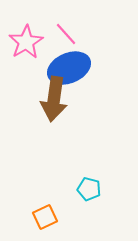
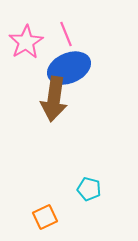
pink line: rotated 20 degrees clockwise
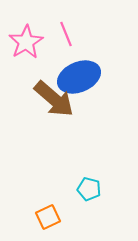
blue ellipse: moved 10 px right, 9 px down
brown arrow: rotated 57 degrees counterclockwise
orange square: moved 3 px right
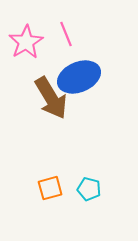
brown arrow: moved 3 px left, 1 px up; rotated 18 degrees clockwise
orange square: moved 2 px right, 29 px up; rotated 10 degrees clockwise
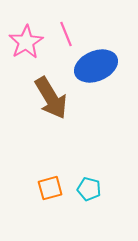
blue ellipse: moved 17 px right, 11 px up
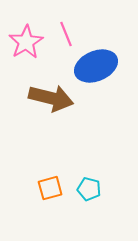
brown arrow: rotated 45 degrees counterclockwise
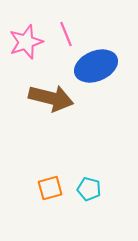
pink star: rotated 12 degrees clockwise
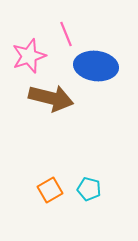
pink star: moved 3 px right, 14 px down
blue ellipse: rotated 30 degrees clockwise
orange square: moved 2 px down; rotated 15 degrees counterclockwise
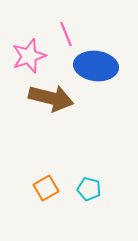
orange square: moved 4 px left, 2 px up
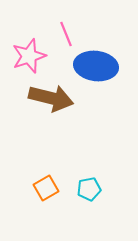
cyan pentagon: rotated 25 degrees counterclockwise
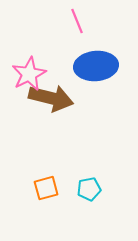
pink line: moved 11 px right, 13 px up
pink star: moved 18 px down; rotated 8 degrees counterclockwise
blue ellipse: rotated 12 degrees counterclockwise
orange square: rotated 15 degrees clockwise
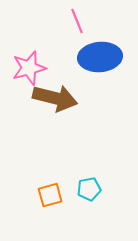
blue ellipse: moved 4 px right, 9 px up
pink star: moved 6 px up; rotated 12 degrees clockwise
brown arrow: moved 4 px right
orange square: moved 4 px right, 7 px down
